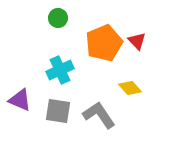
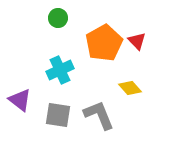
orange pentagon: rotated 6 degrees counterclockwise
purple triangle: rotated 15 degrees clockwise
gray square: moved 4 px down
gray L-shape: rotated 12 degrees clockwise
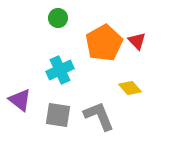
gray L-shape: moved 1 px down
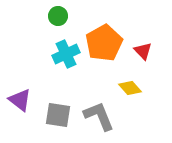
green circle: moved 2 px up
red triangle: moved 6 px right, 10 px down
cyan cross: moved 6 px right, 16 px up
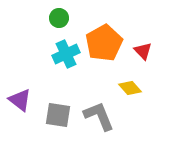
green circle: moved 1 px right, 2 px down
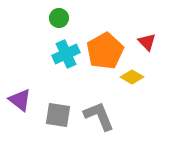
orange pentagon: moved 1 px right, 8 px down
red triangle: moved 4 px right, 9 px up
yellow diamond: moved 2 px right, 11 px up; rotated 20 degrees counterclockwise
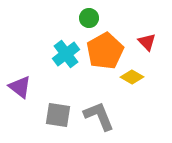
green circle: moved 30 px right
cyan cross: rotated 12 degrees counterclockwise
purple triangle: moved 13 px up
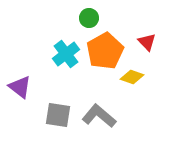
yellow diamond: rotated 10 degrees counterclockwise
gray L-shape: rotated 28 degrees counterclockwise
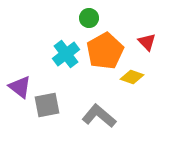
gray square: moved 11 px left, 10 px up; rotated 20 degrees counterclockwise
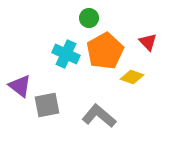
red triangle: moved 1 px right
cyan cross: rotated 28 degrees counterclockwise
purple triangle: moved 1 px up
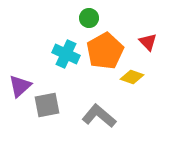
purple triangle: rotated 40 degrees clockwise
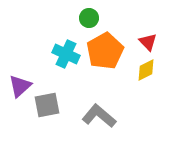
yellow diamond: moved 14 px right, 7 px up; rotated 45 degrees counterclockwise
